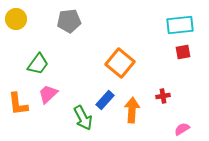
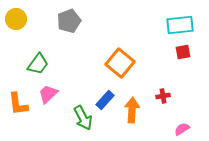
gray pentagon: rotated 15 degrees counterclockwise
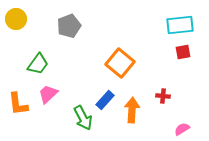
gray pentagon: moved 5 px down
red cross: rotated 16 degrees clockwise
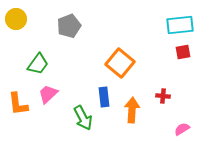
blue rectangle: moved 1 px left, 3 px up; rotated 48 degrees counterclockwise
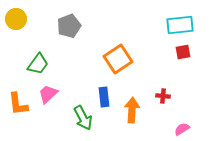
orange square: moved 2 px left, 4 px up; rotated 16 degrees clockwise
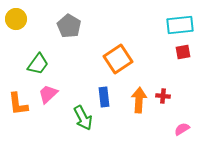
gray pentagon: rotated 20 degrees counterclockwise
orange arrow: moved 7 px right, 10 px up
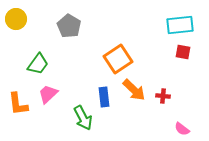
red square: rotated 21 degrees clockwise
orange arrow: moved 5 px left, 10 px up; rotated 130 degrees clockwise
pink semicircle: rotated 112 degrees counterclockwise
